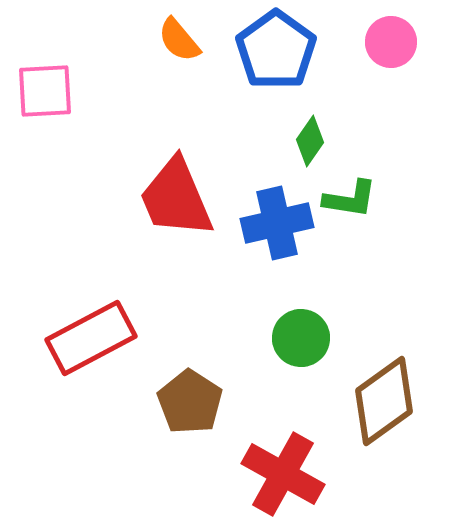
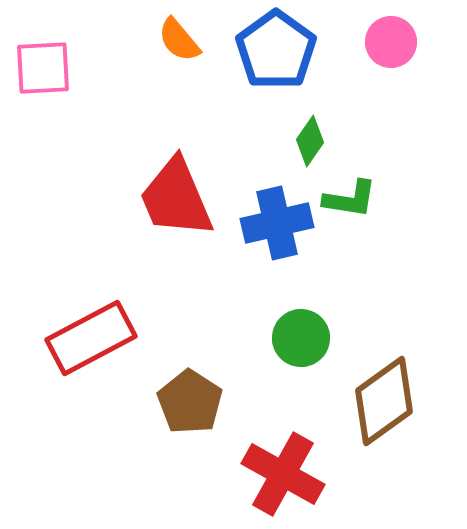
pink square: moved 2 px left, 23 px up
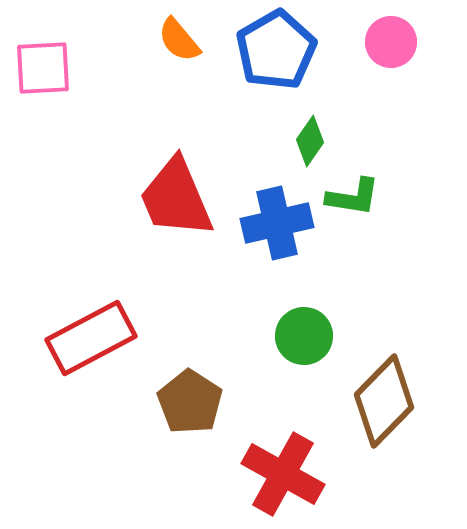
blue pentagon: rotated 6 degrees clockwise
green L-shape: moved 3 px right, 2 px up
green circle: moved 3 px right, 2 px up
brown diamond: rotated 10 degrees counterclockwise
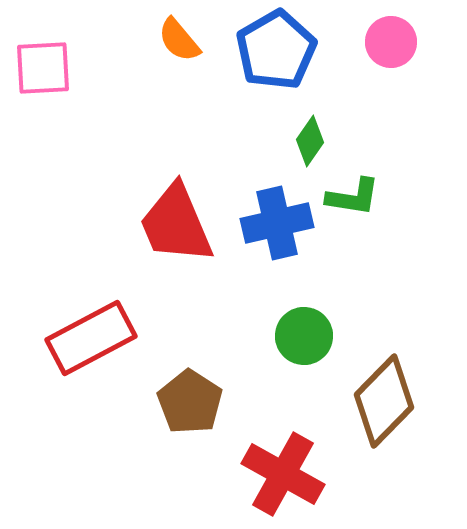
red trapezoid: moved 26 px down
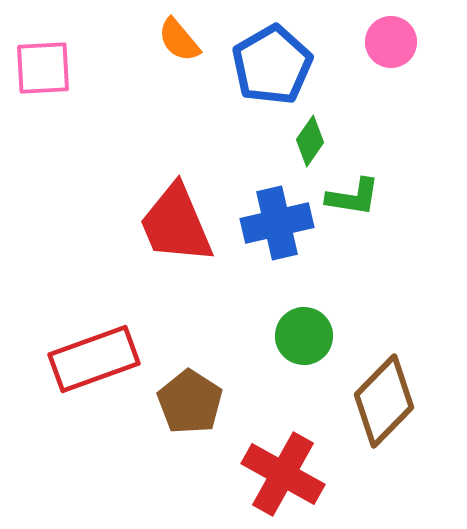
blue pentagon: moved 4 px left, 15 px down
red rectangle: moved 3 px right, 21 px down; rotated 8 degrees clockwise
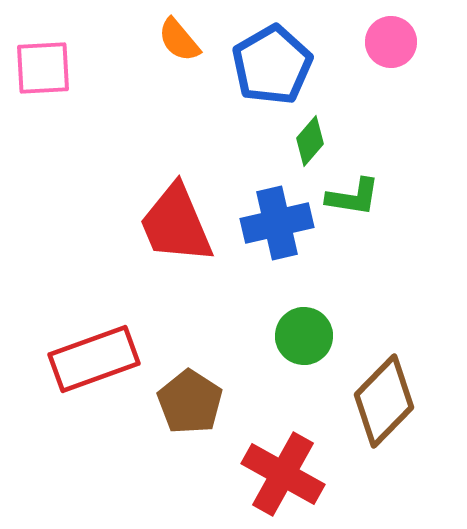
green diamond: rotated 6 degrees clockwise
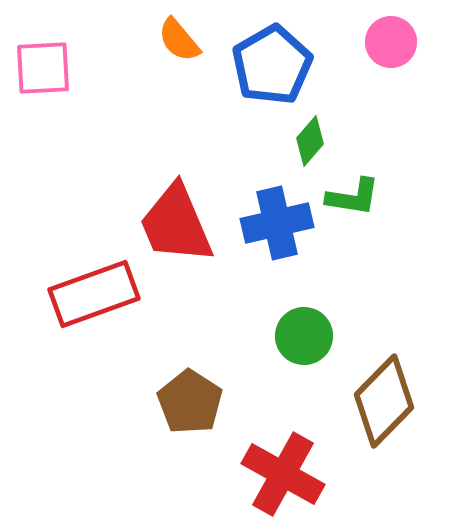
red rectangle: moved 65 px up
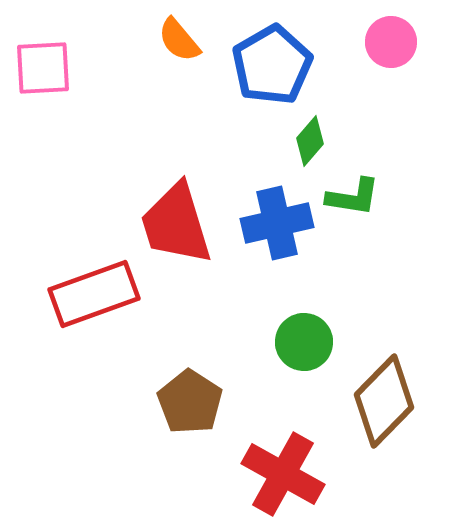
red trapezoid: rotated 6 degrees clockwise
green circle: moved 6 px down
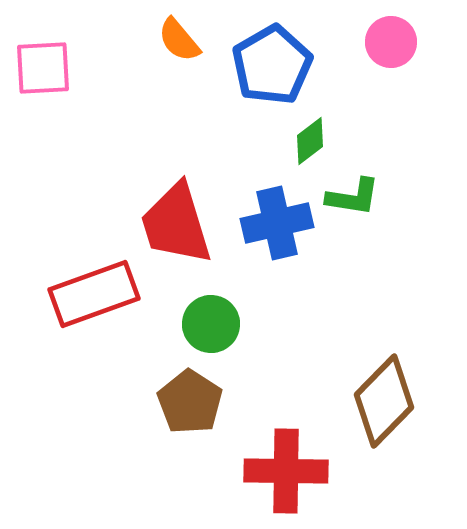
green diamond: rotated 12 degrees clockwise
green circle: moved 93 px left, 18 px up
red cross: moved 3 px right, 3 px up; rotated 28 degrees counterclockwise
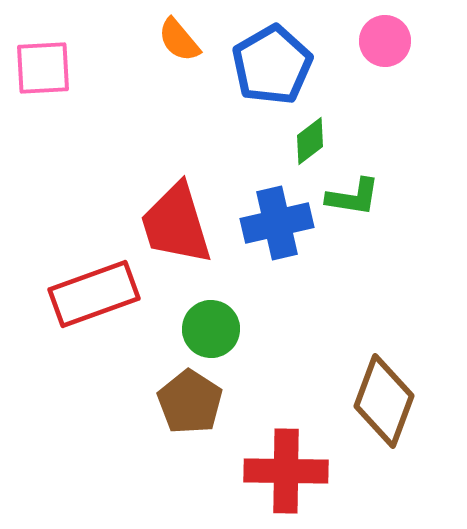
pink circle: moved 6 px left, 1 px up
green circle: moved 5 px down
brown diamond: rotated 24 degrees counterclockwise
